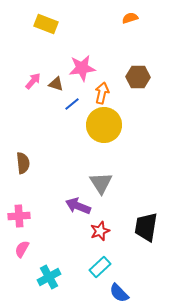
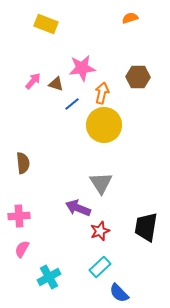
purple arrow: moved 2 px down
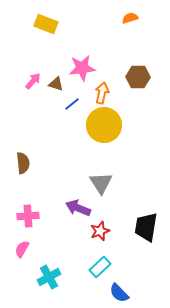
pink cross: moved 9 px right
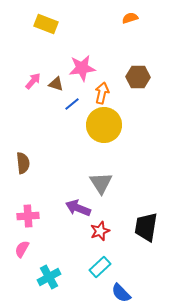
blue semicircle: moved 2 px right
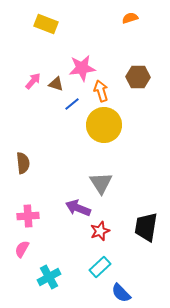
orange arrow: moved 1 px left, 2 px up; rotated 30 degrees counterclockwise
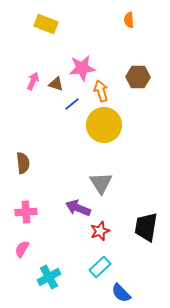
orange semicircle: moved 1 px left, 2 px down; rotated 77 degrees counterclockwise
pink arrow: rotated 18 degrees counterclockwise
pink cross: moved 2 px left, 4 px up
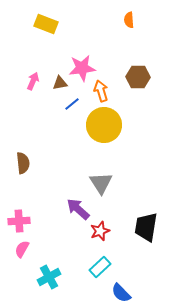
brown triangle: moved 4 px right, 1 px up; rotated 28 degrees counterclockwise
purple arrow: moved 1 px down; rotated 20 degrees clockwise
pink cross: moved 7 px left, 9 px down
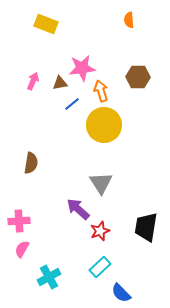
brown semicircle: moved 8 px right; rotated 15 degrees clockwise
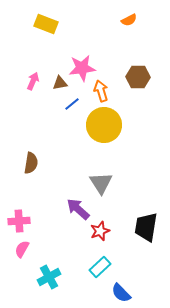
orange semicircle: rotated 112 degrees counterclockwise
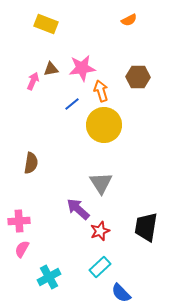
brown triangle: moved 9 px left, 14 px up
